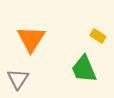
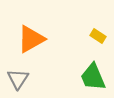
orange triangle: rotated 28 degrees clockwise
green trapezoid: moved 9 px right, 8 px down
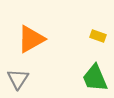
yellow rectangle: rotated 14 degrees counterclockwise
green trapezoid: moved 2 px right, 1 px down
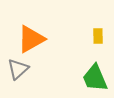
yellow rectangle: rotated 70 degrees clockwise
gray triangle: moved 10 px up; rotated 15 degrees clockwise
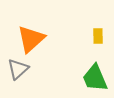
orange triangle: rotated 12 degrees counterclockwise
